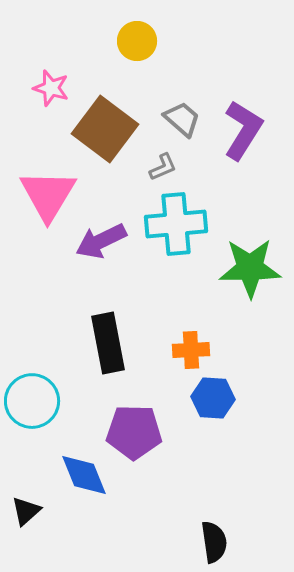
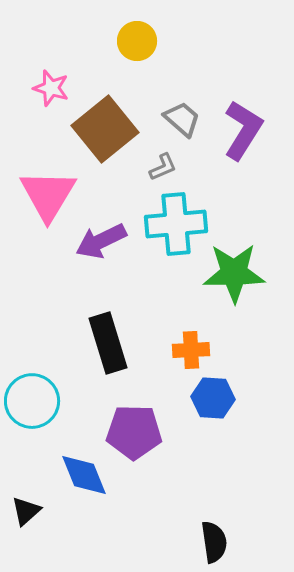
brown square: rotated 14 degrees clockwise
green star: moved 16 px left, 5 px down
black rectangle: rotated 6 degrees counterclockwise
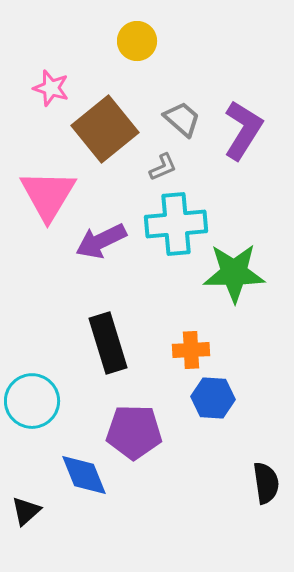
black semicircle: moved 52 px right, 59 px up
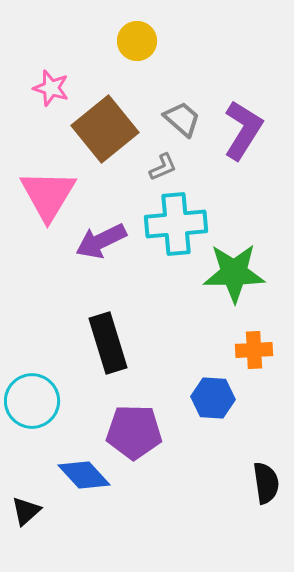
orange cross: moved 63 px right
blue diamond: rotated 20 degrees counterclockwise
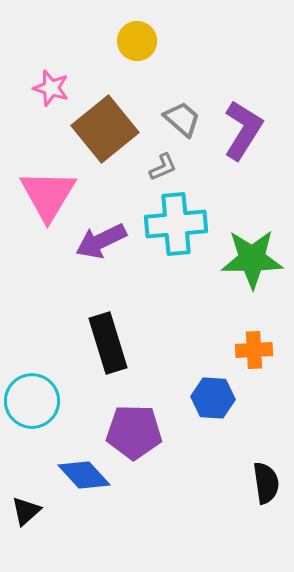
green star: moved 18 px right, 14 px up
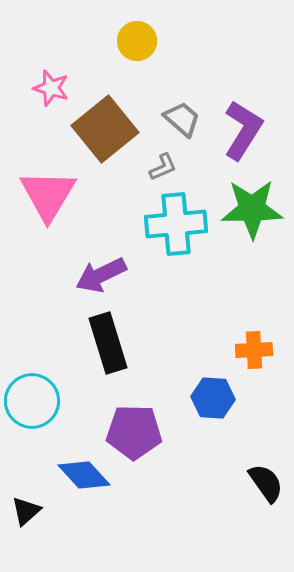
purple arrow: moved 34 px down
green star: moved 50 px up
black semicircle: rotated 27 degrees counterclockwise
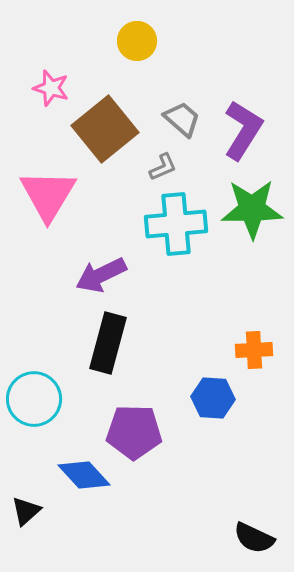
black rectangle: rotated 32 degrees clockwise
cyan circle: moved 2 px right, 2 px up
black semicircle: moved 12 px left, 55 px down; rotated 150 degrees clockwise
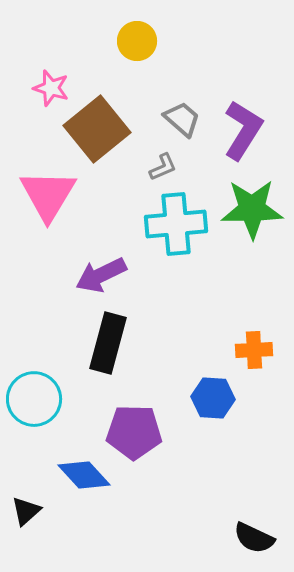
brown square: moved 8 px left
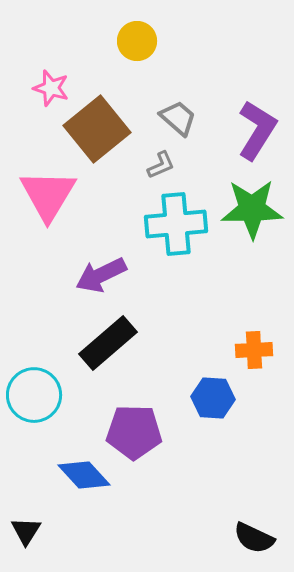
gray trapezoid: moved 4 px left, 1 px up
purple L-shape: moved 14 px right
gray L-shape: moved 2 px left, 2 px up
black rectangle: rotated 34 degrees clockwise
cyan circle: moved 4 px up
black triangle: moved 20 px down; rotated 16 degrees counterclockwise
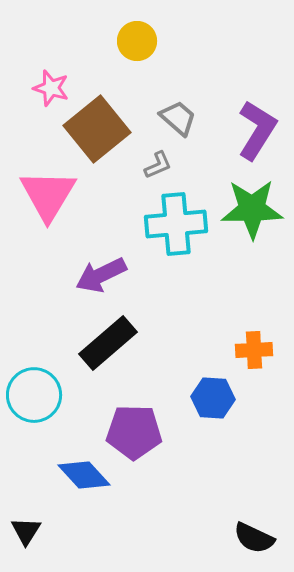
gray L-shape: moved 3 px left
